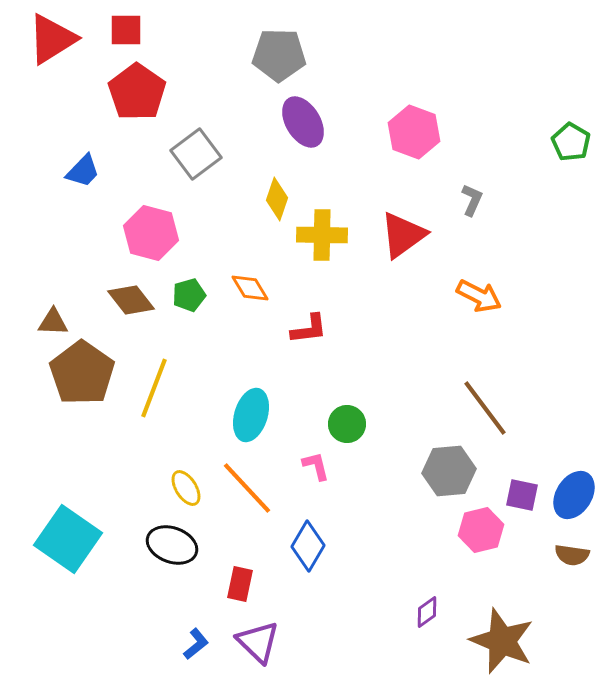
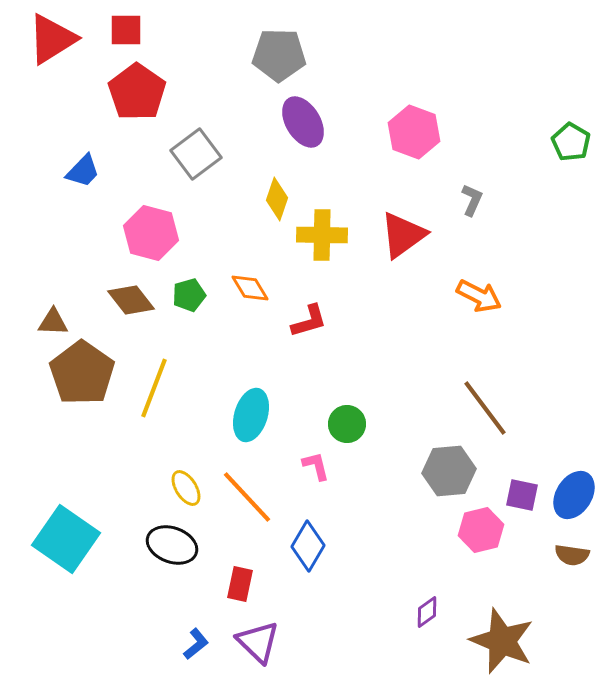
red L-shape at (309, 329): moved 8 px up; rotated 9 degrees counterclockwise
orange line at (247, 488): moved 9 px down
cyan square at (68, 539): moved 2 px left
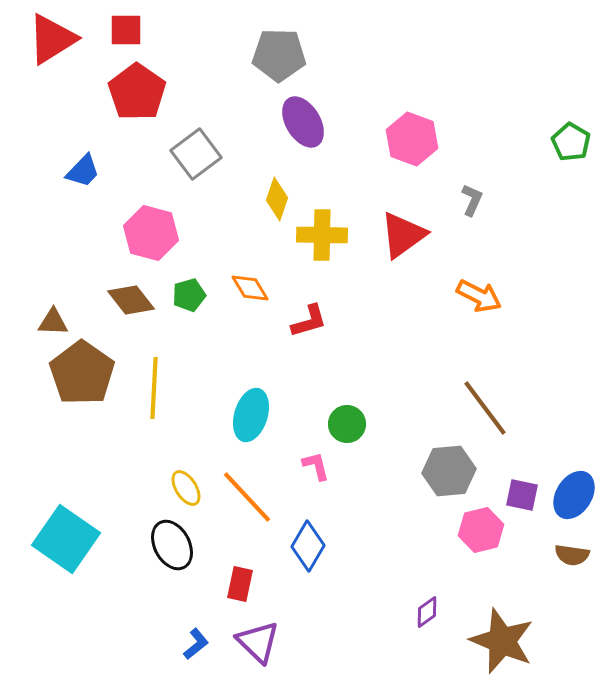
pink hexagon at (414, 132): moved 2 px left, 7 px down
yellow line at (154, 388): rotated 18 degrees counterclockwise
black ellipse at (172, 545): rotated 42 degrees clockwise
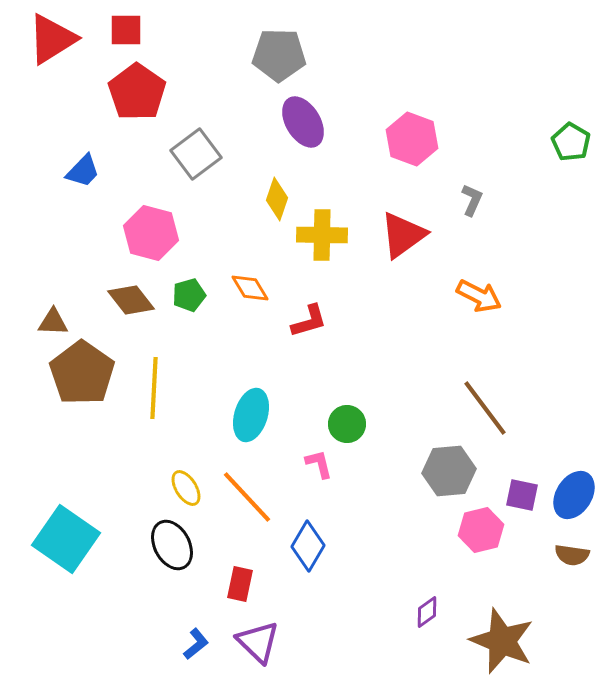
pink L-shape at (316, 466): moved 3 px right, 2 px up
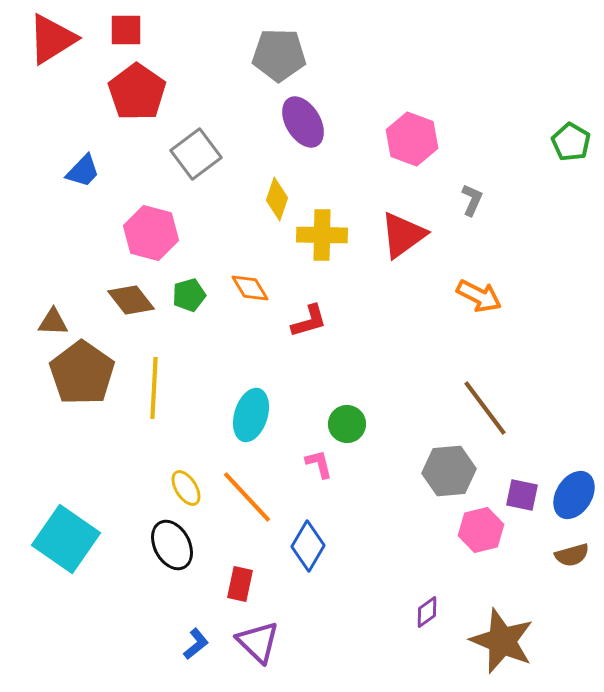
brown semicircle at (572, 555): rotated 24 degrees counterclockwise
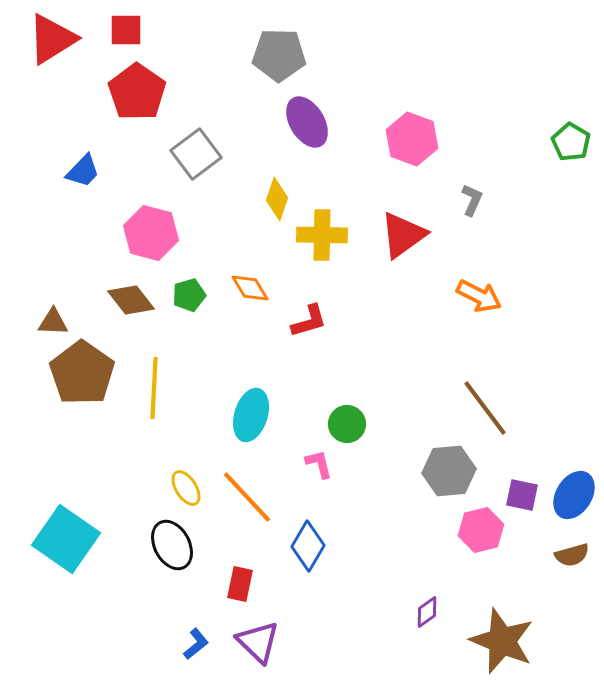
purple ellipse at (303, 122): moved 4 px right
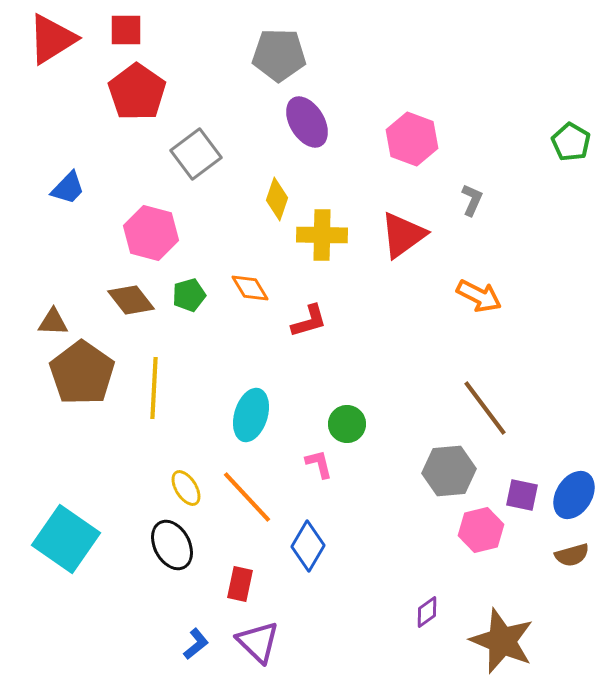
blue trapezoid at (83, 171): moved 15 px left, 17 px down
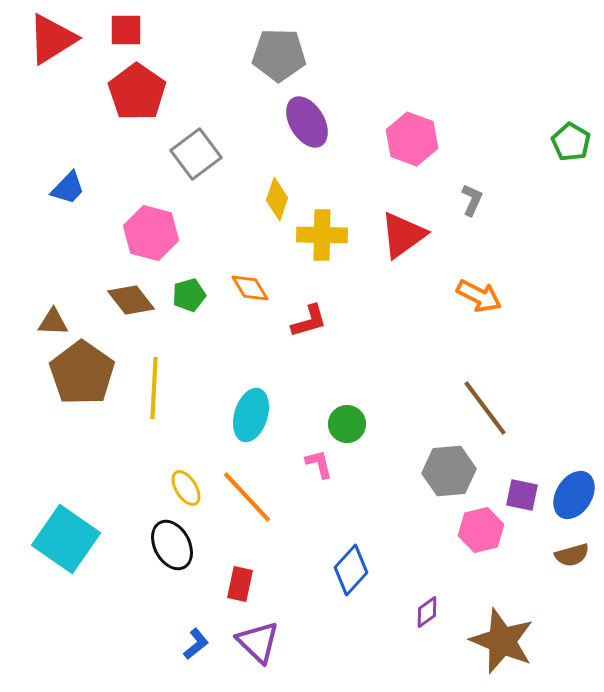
blue diamond at (308, 546): moved 43 px right, 24 px down; rotated 12 degrees clockwise
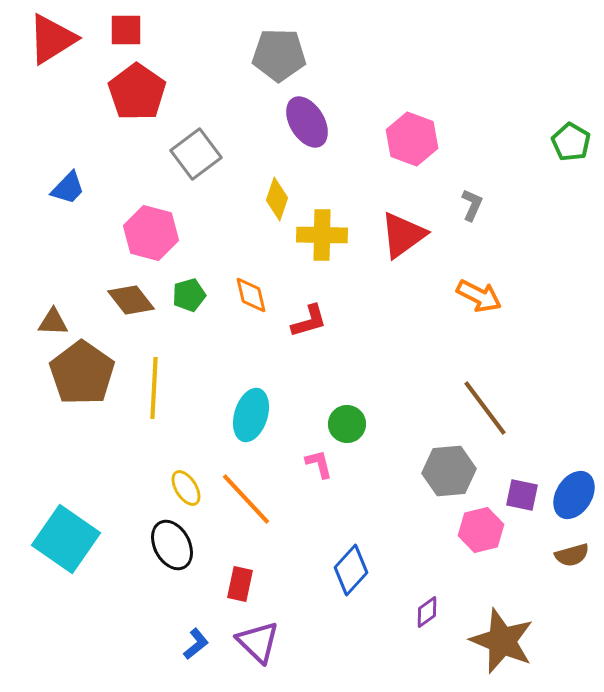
gray L-shape at (472, 200): moved 5 px down
orange diamond at (250, 288): moved 1 px right, 7 px down; rotated 18 degrees clockwise
orange line at (247, 497): moved 1 px left, 2 px down
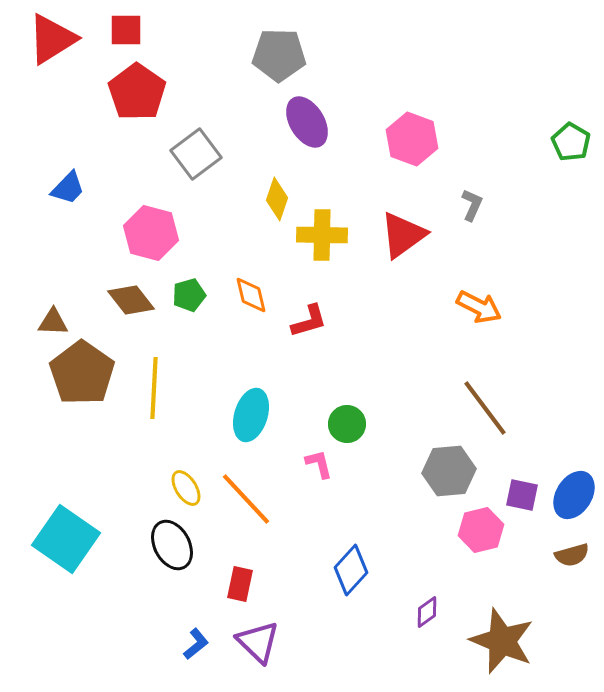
orange arrow at (479, 296): moved 11 px down
